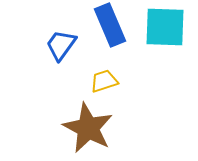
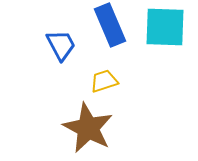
blue trapezoid: rotated 116 degrees clockwise
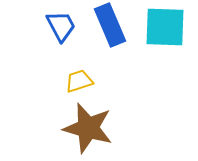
blue trapezoid: moved 19 px up
yellow trapezoid: moved 25 px left
brown star: rotated 12 degrees counterclockwise
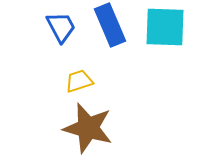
blue trapezoid: moved 1 px down
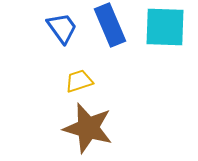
blue trapezoid: moved 1 px right, 1 px down; rotated 8 degrees counterclockwise
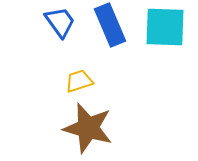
blue trapezoid: moved 2 px left, 6 px up
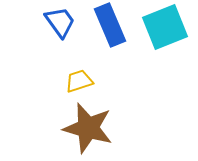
cyan square: rotated 24 degrees counterclockwise
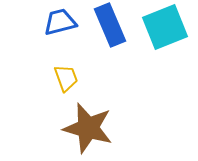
blue trapezoid: rotated 68 degrees counterclockwise
yellow trapezoid: moved 13 px left, 3 px up; rotated 88 degrees clockwise
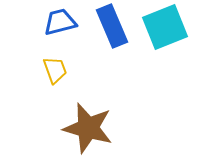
blue rectangle: moved 2 px right, 1 px down
yellow trapezoid: moved 11 px left, 8 px up
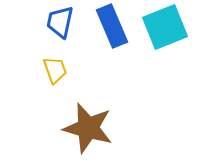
blue trapezoid: rotated 64 degrees counterclockwise
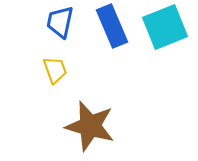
brown star: moved 2 px right, 2 px up
